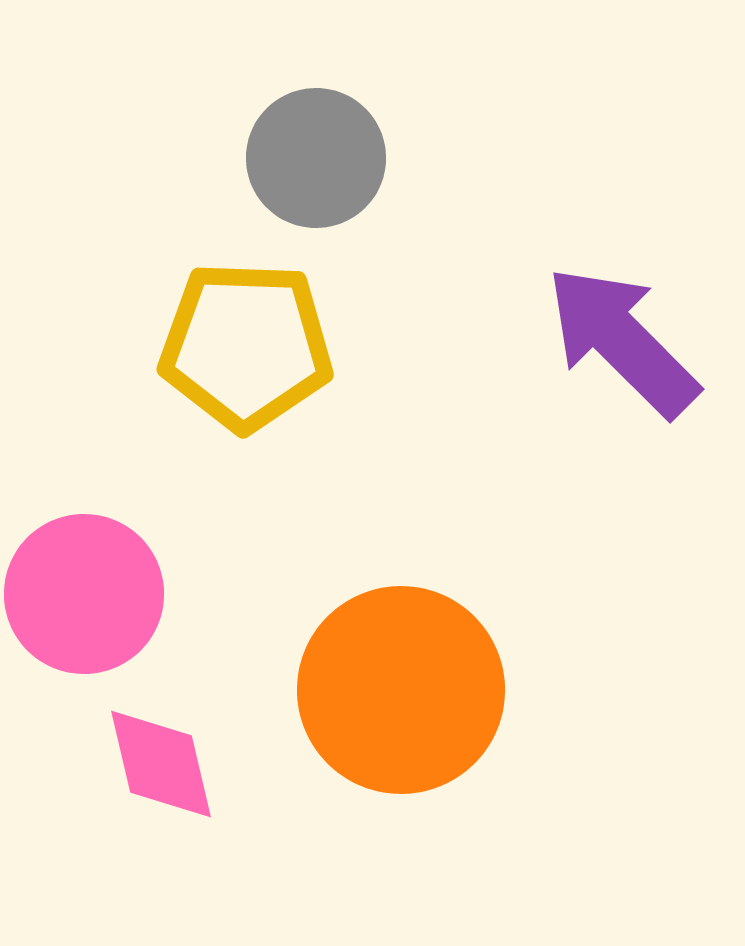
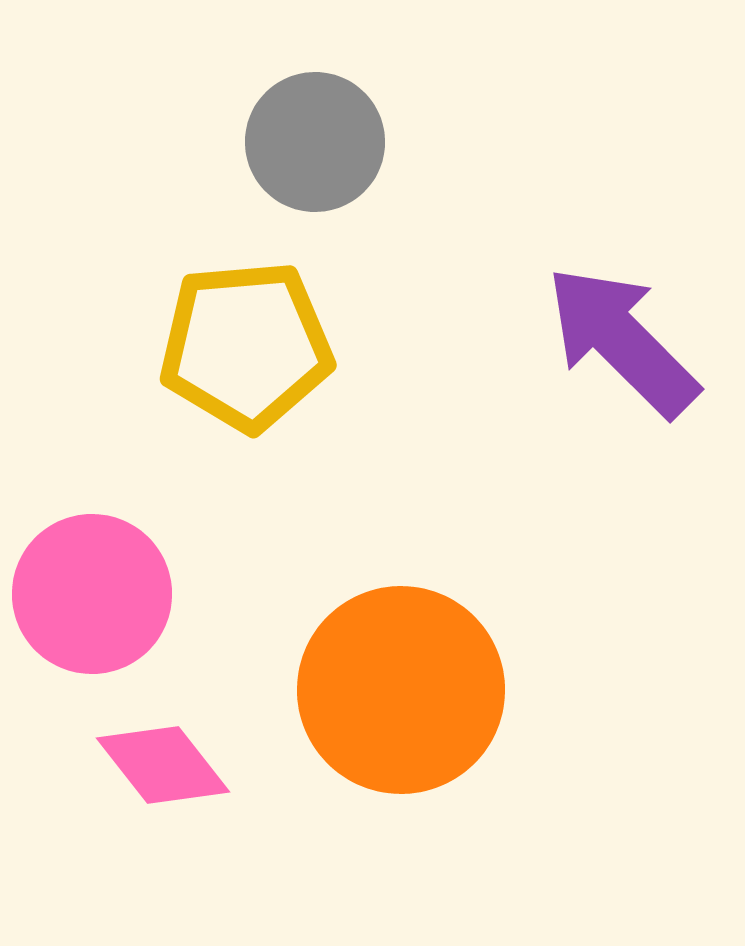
gray circle: moved 1 px left, 16 px up
yellow pentagon: rotated 7 degrees counterclockwise
pink circle: moved 8 px right
pink diamond: moved 2 px right, 1 px down; rotated 25 degrees counterclockwise
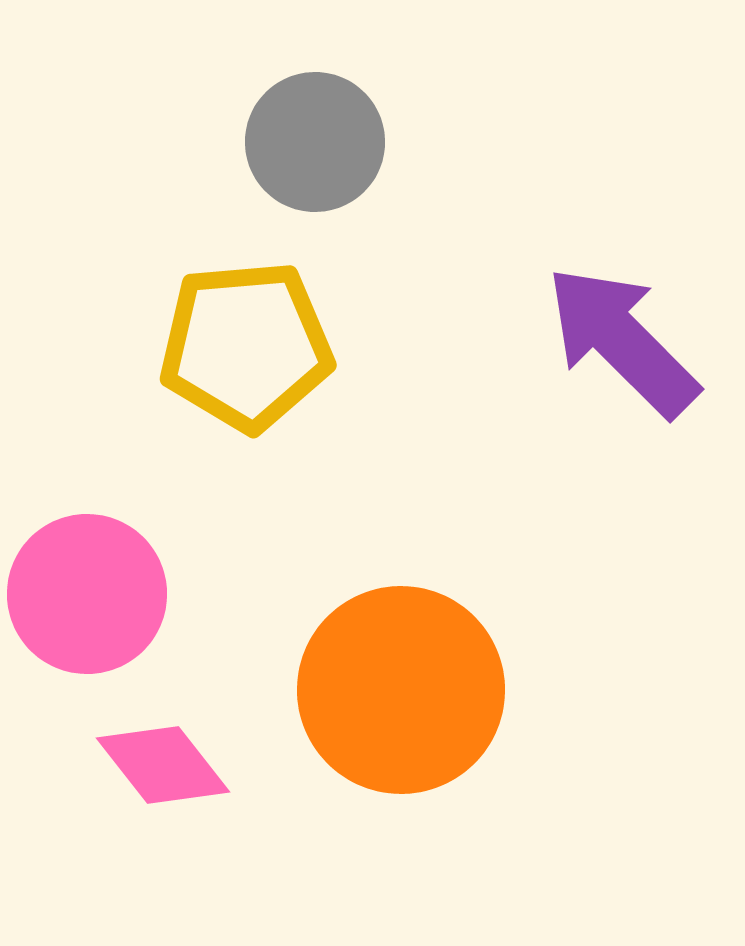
pink circle: moved 5 px left
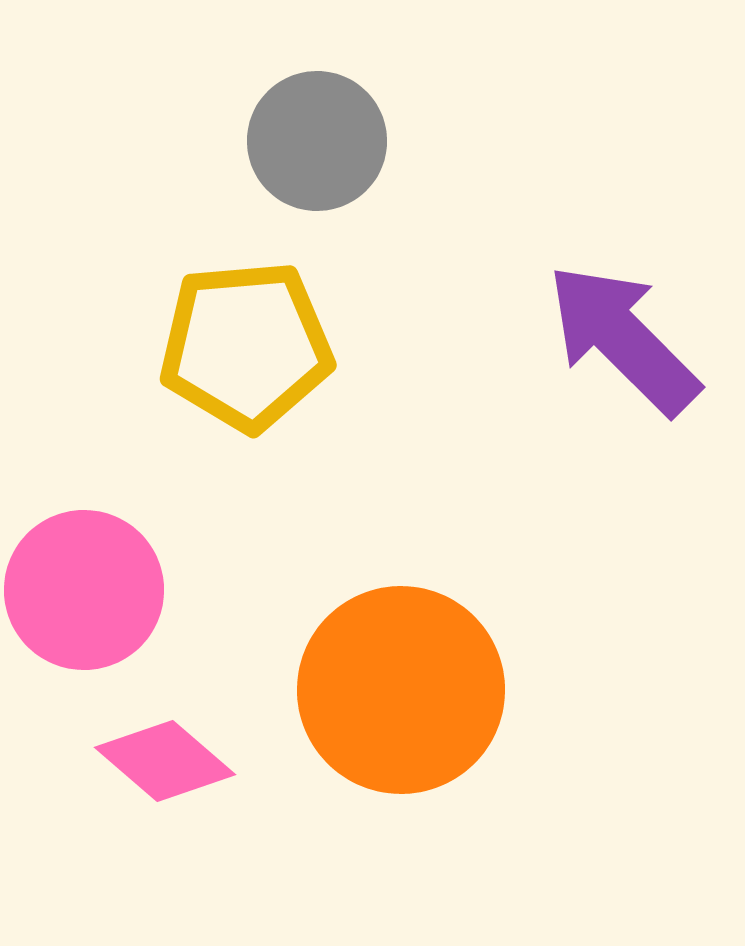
gray circle: moved 2 px right, 1 px up
purple arrow: moved 1 px right, 2 px up
pink circle: moved 3 px left, 4 px up
pink diamond: moved 2 px right, 4 px up; rotated 11 degrees counterclockwise
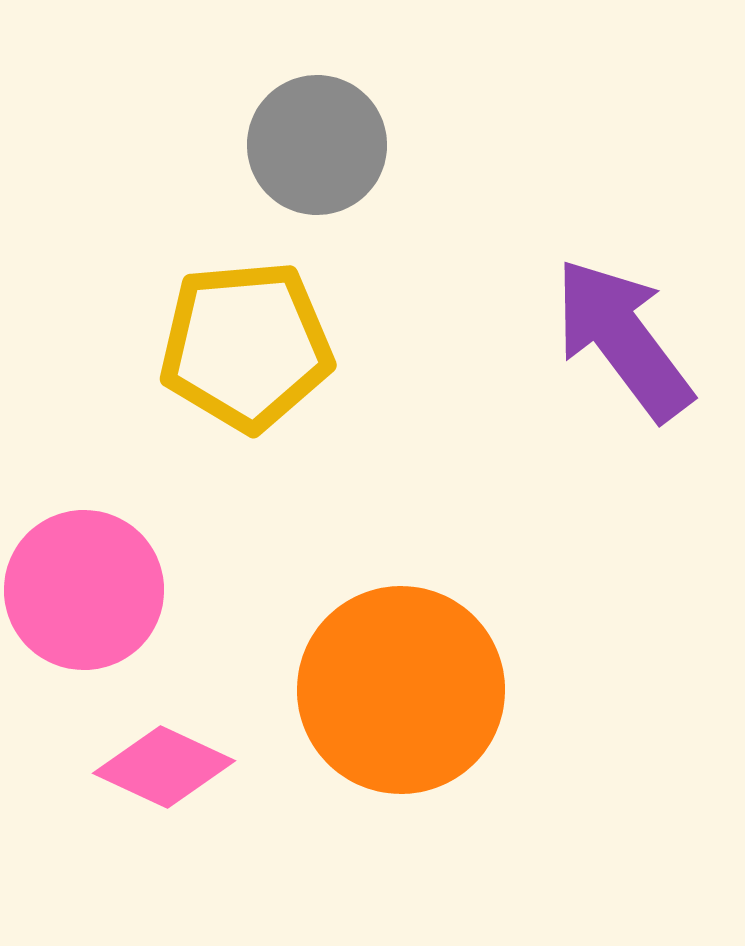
gray circle: moved 4 px down
purple arrow: rotated 8 degrees clockwise
pink diamond: moved 1 px left, 6 px down; rotated 16 degrees counterclockwise
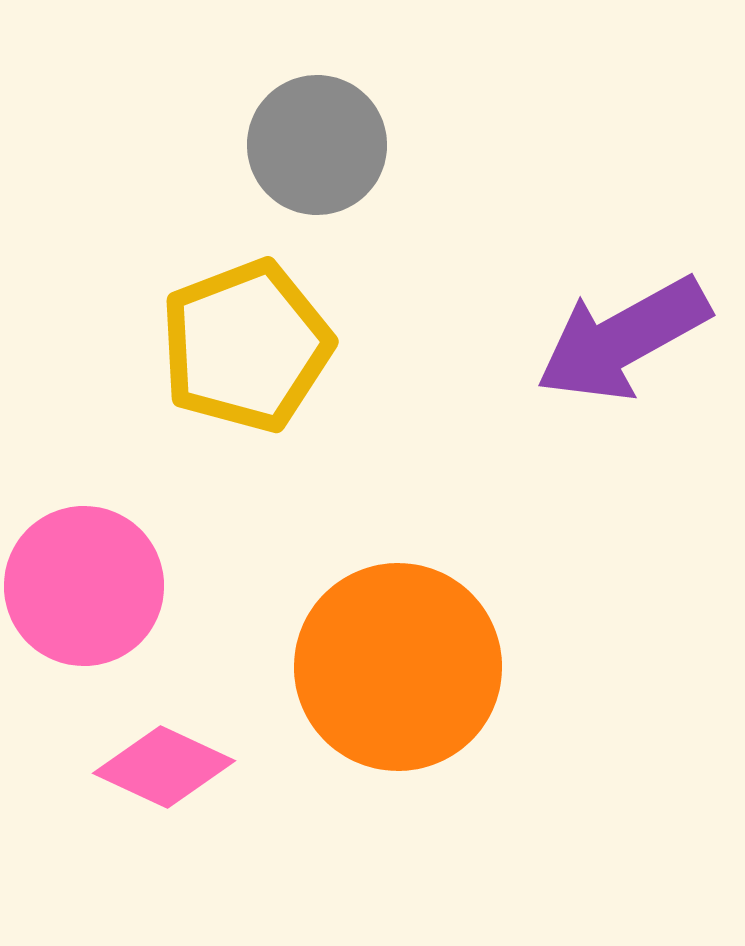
purple arrow: rotated 82 degrees counterclockwise
yellow pentagon: rotated 16 degrees counterclockwise
pink circle: moved 4 px up
orange circle: moved 3 px left, 23 px up
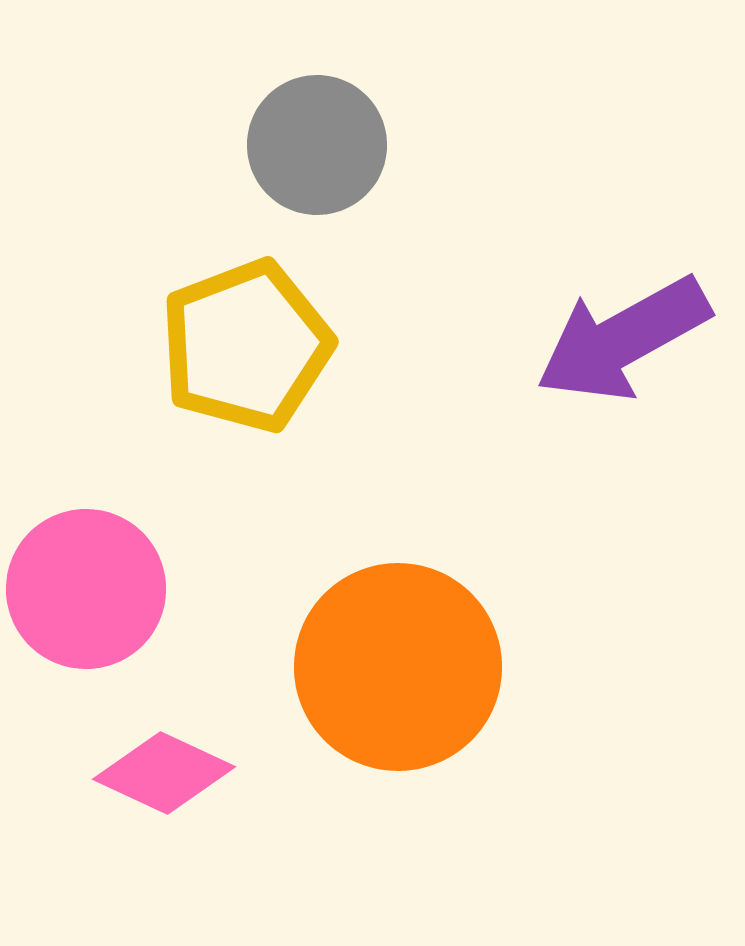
pink circle: moved 2 px right, 3 px down
pink diamond: moved 6 px down
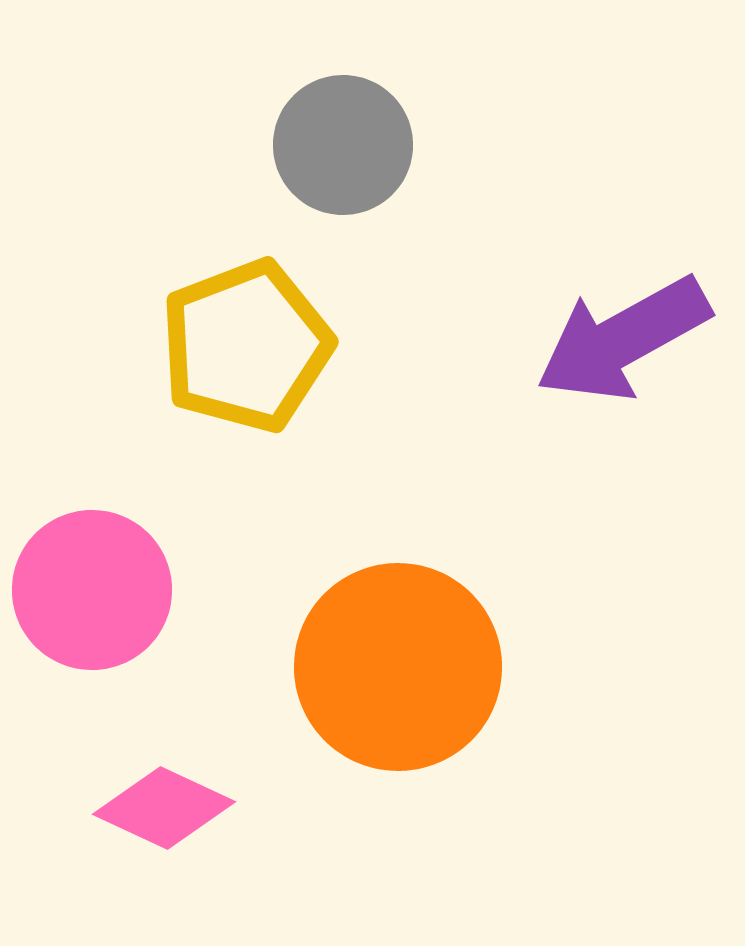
gray circle: moved 26 px right
pink circle: moved 6 px right, 1 px down
pink diamond: moved 35 px down
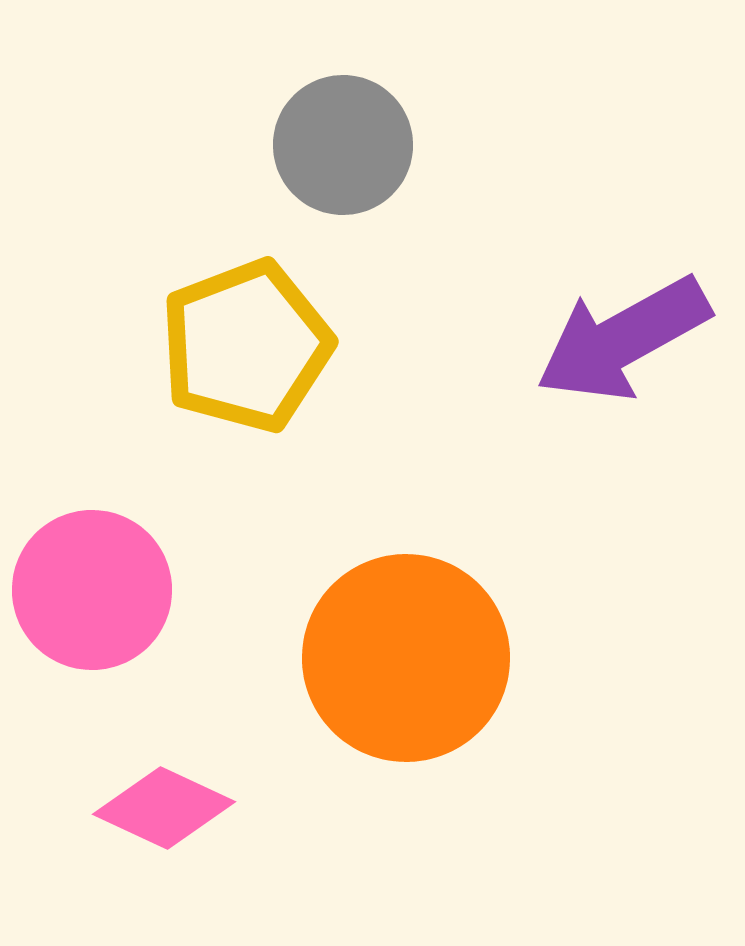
orange circle: moved 8 px right, 9 px up
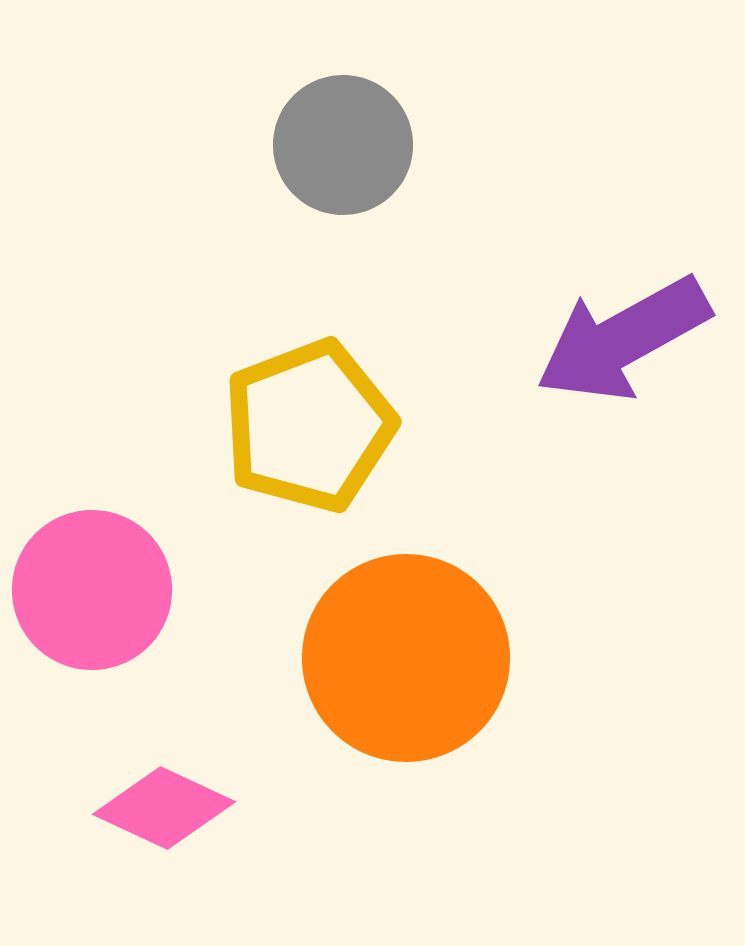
yellow pentagon: moved 63 px right, 80 px down
